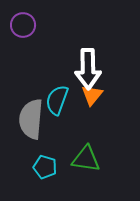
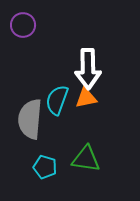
orange triangle: moved 6 px left, 3 px down; rotated 40 degrees clockwise
gray semicircle: moved 1 px left
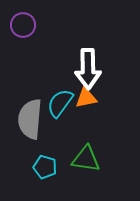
cyan semicircle: moved 3 px right, 3 px down; rotated 16 degrees clockwise
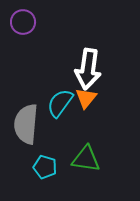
purple circle: moved 3 px up
white arrow: rotated 9 degrees clockwise
orange triangle: rotated 40 degrees counterclockwise
gray semicircle: moved 4 px left, 5 px down
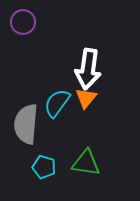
cyan semicircle: moved 3 px left
green triangle: moved 4 px down
cyan pentagon: moved 1 px left
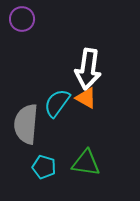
purple circle: moved 1 px left, 3 px up
orange triangle: rotated 40 degrees counterclockwise
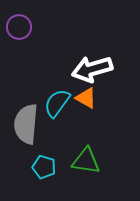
purple circle: moved 3 px left, 8 px down
white arrow: moved 4 px right; rotated 66 degrees clockwise
green triangle: moved 2 px up
